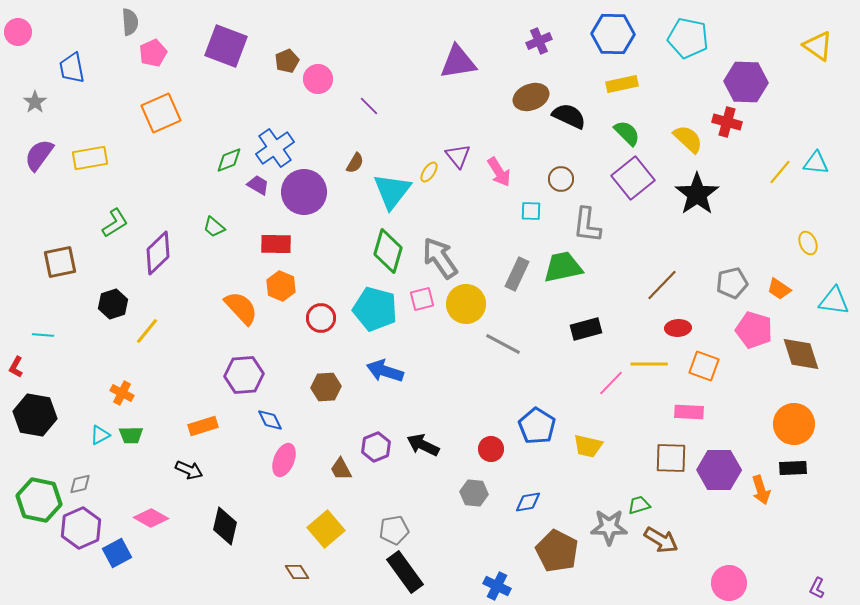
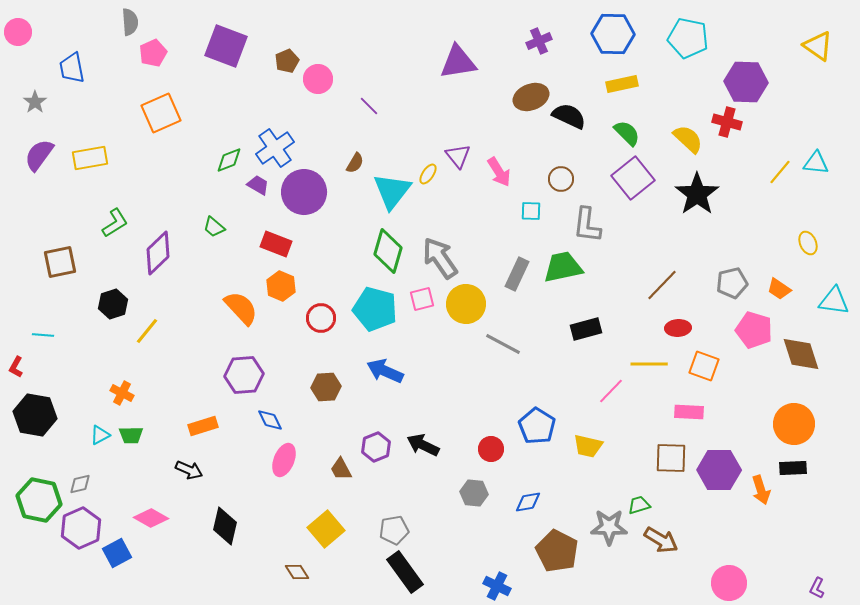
yellow ellipse at (429, 172): moved 1 px left, 2 px down
red rectangle at (276, 244): rotated 20 degrees clockwise
blue arrow at (385, 371): rotated 6 degrees clockwise
pink line at (611, 383): moved 8 px down
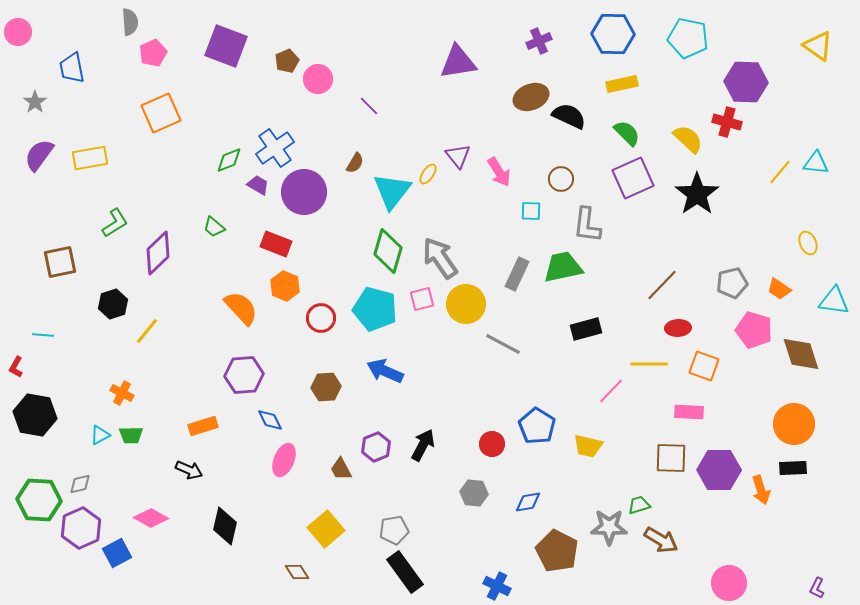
purple square at (633, 178): rotated 15 degrees clockwise
orange hexagon at (281, 286): moved 4 px right
black arrow at (423, 445): rotated 92 degrees clockwise
red circle at (491, 449): moved 1 px right, 5 px up
green hexagon at (39, 500): rotated 9 degrees counterclockwise
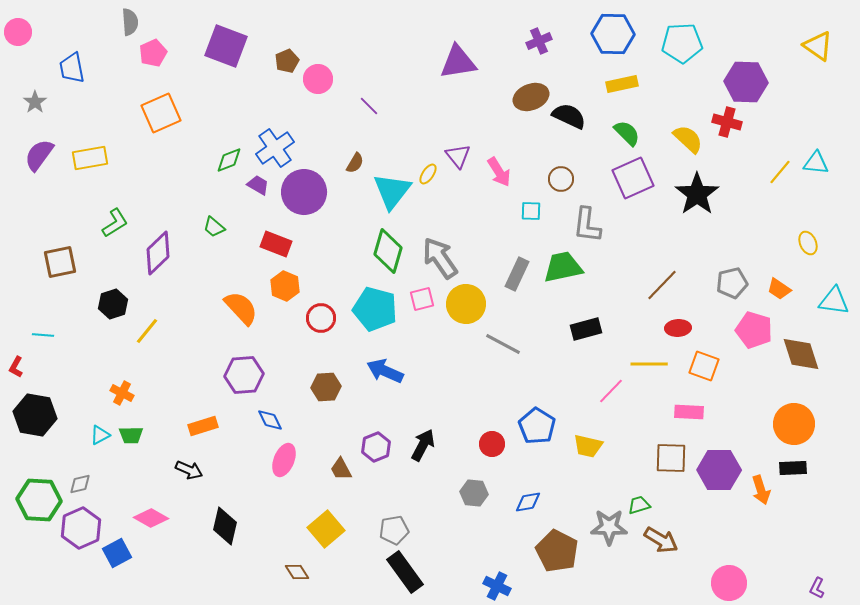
cyan pentagon at (688, 38): moved 6 px left, 5 px down; rotated 15 degrees counterclockwise
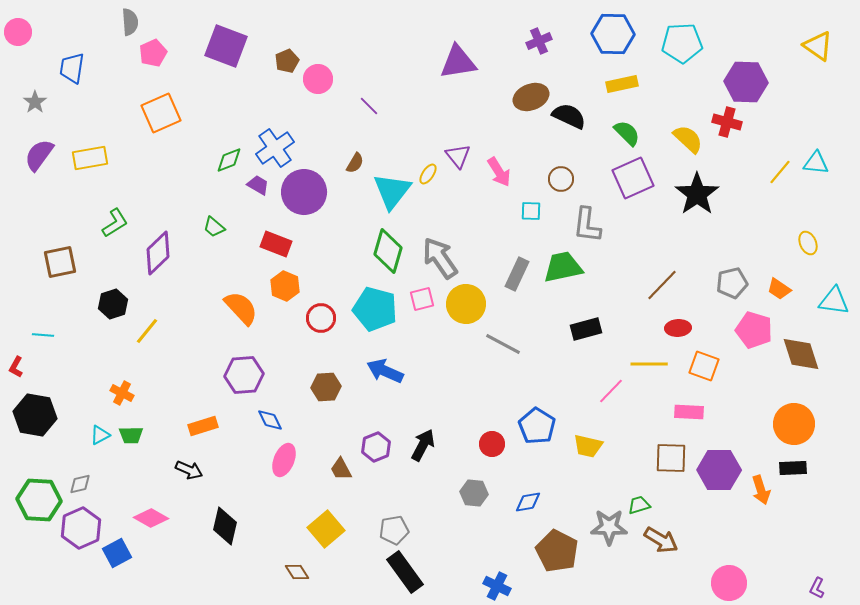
blue trapezoid at (72, 68): rotated 20 degrees clockwise
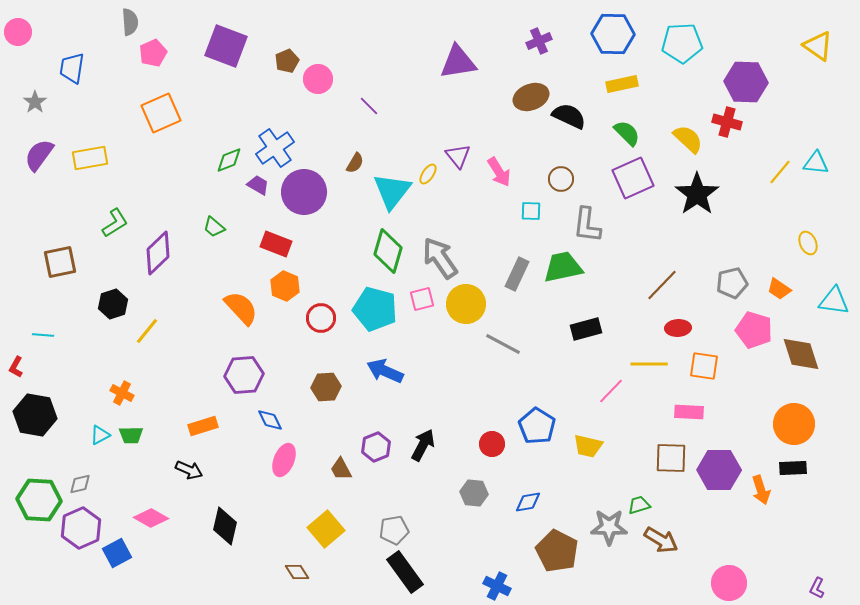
orange square at (704, 366): rotated 12 degrees counterclockwise
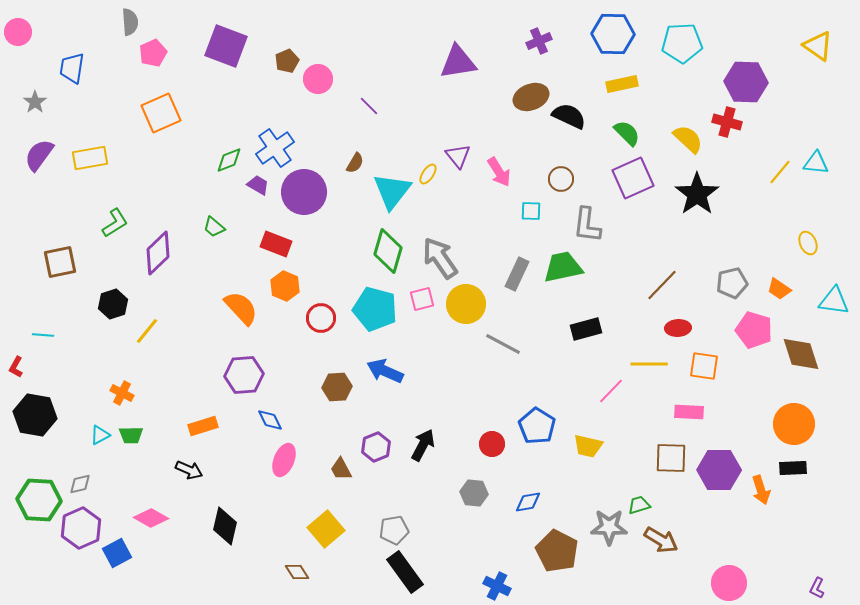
brown hexagon at (326, 387): moved 11 px right
